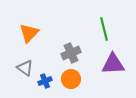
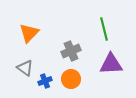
gray cross: moved 2 px up
purple triangle: moved 2 px left
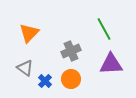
green line: rotated 15 degrees counterclockwise
blue cross: rotated 24 degrees counterclockwise
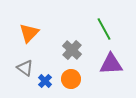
gray cross: moved 1 px right, 1 px up; rotated 24 degrees counterclockwise
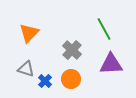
gray triangle: moved 1 px right, 1 px down; rotated 18 degrees counterclockwise
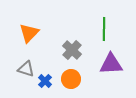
green line: rotated 30 degrees clockwise
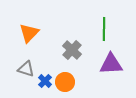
orange circle: moved 6 px left, 3 px down
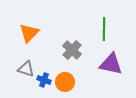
purple triangle: rotated 15 degrees clockwise
blue cross: moved 1 px left, 1 px up; rotated 24 degrees counterclockwise
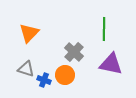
gray cross: moved 2 px right, 2 px down
orange circle: moved 7 px up
